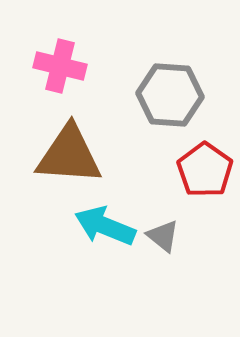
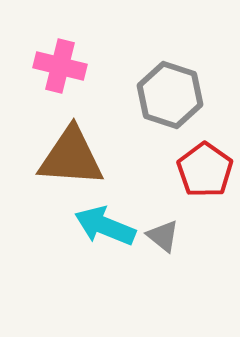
gray hexagon: rotated 14 degrees clockwise
brown triangle: moved 2 px right, 2 px down
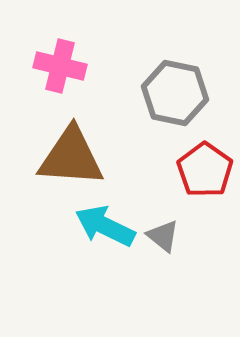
gray hexagon: moved 5 px right, 2 px up; rotated 6 degrees counterclockwise
cyan arrow: rotated 4 degrees clockwise
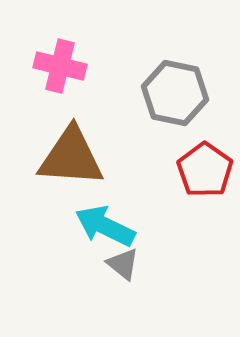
gray triangle: moved 40 px left, 28 px down
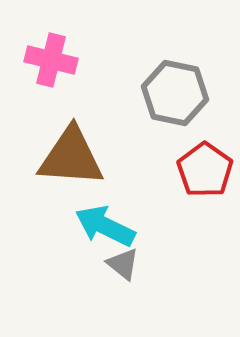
pink cross: moved 9 px left, 6 px up
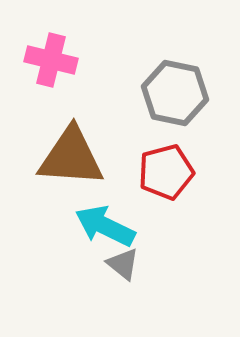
red pentagon: moved 39 px left, 2 px down; rotated 22 degrees clockwise
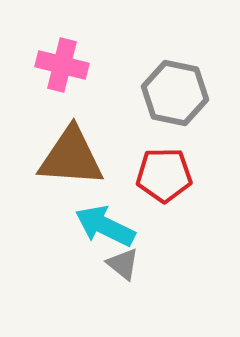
pink cross: moved 11 px right, 5 px down
red pentagon: moved 2 px left, 3 px down; rotated 14 degrees clockwise
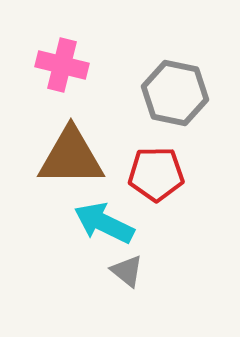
brown triangle: rotated 4 degrees counterclockwise
red pentagon: moved 8 px left, 1 px up
cyan arrow: moved 1 px left, 3 px up
gray triangle: moved 4 px right, 7 px down
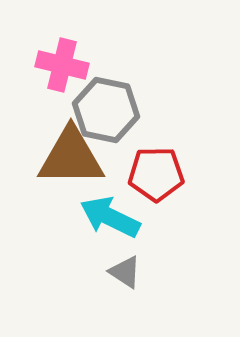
gray hexagon: moved 69 px left, 17 px down
cyan arrow: moved 6 px right, 6 px up
gray triangle: moved 2 px left, 1 px down; rotated 6 degrees counterclockwise
